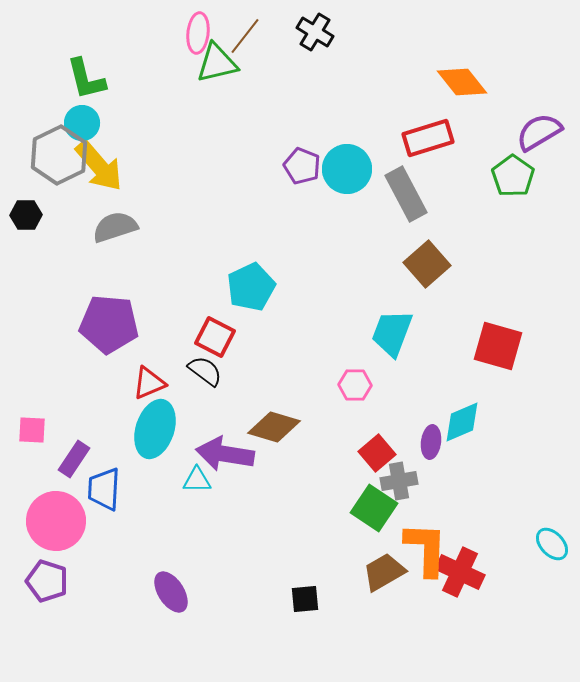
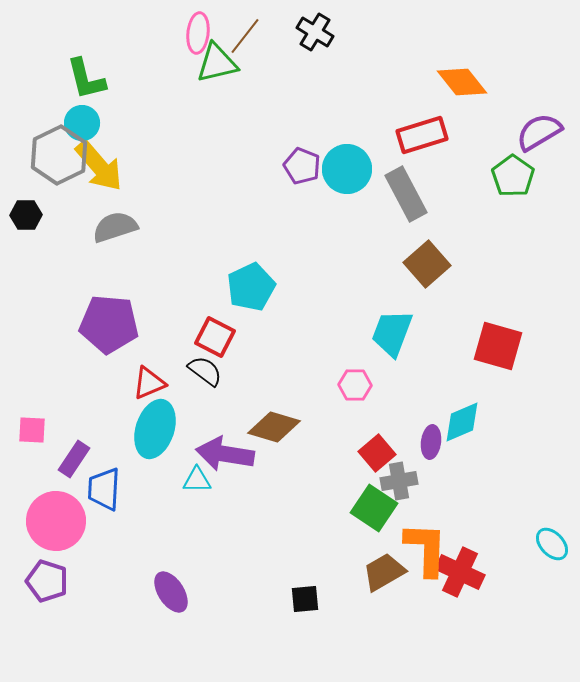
red rectangle at (428, 138): moved 6 px left, 3 px up
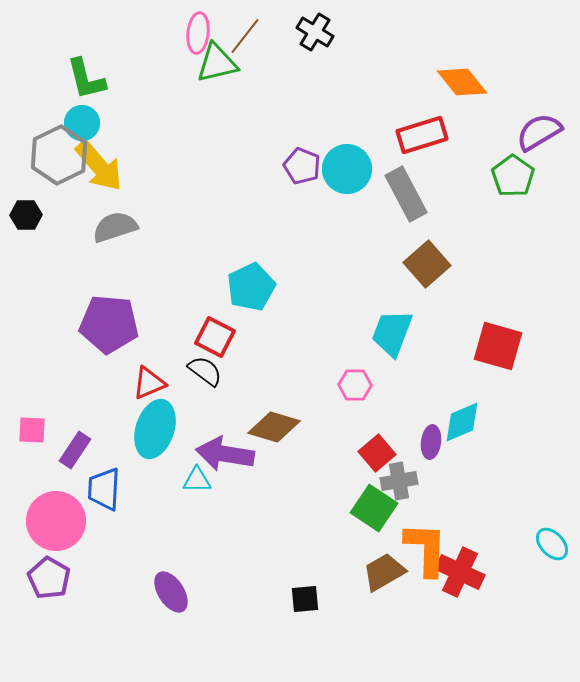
purple rectangle at (74, 459): moved 1 px right, 9 px up
purple pentagon at (47, 581): moved 2 px right, 3 px up; rotated 12 degrees clockwise
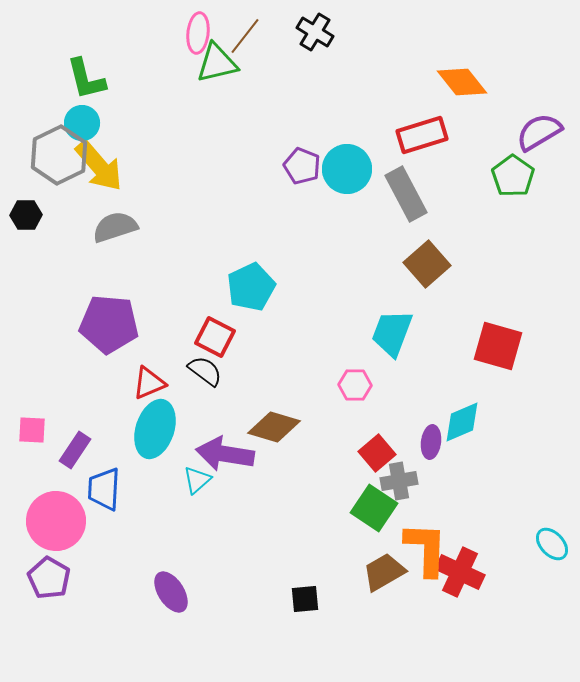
cyan triangle at (197, 480): rotated 40 degrees counterclockwise
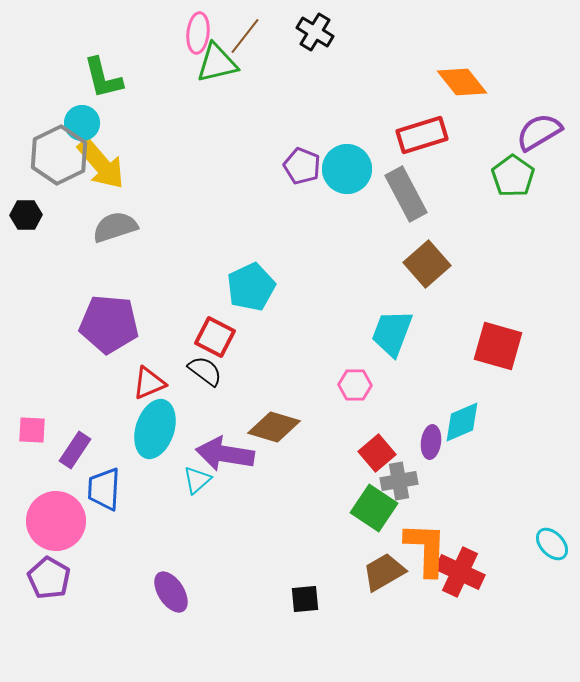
green L-shape at (86, 79): moved 17 px right, 1 px up
yellow arrow at (99, 166): moved 2 px right, 2 px up
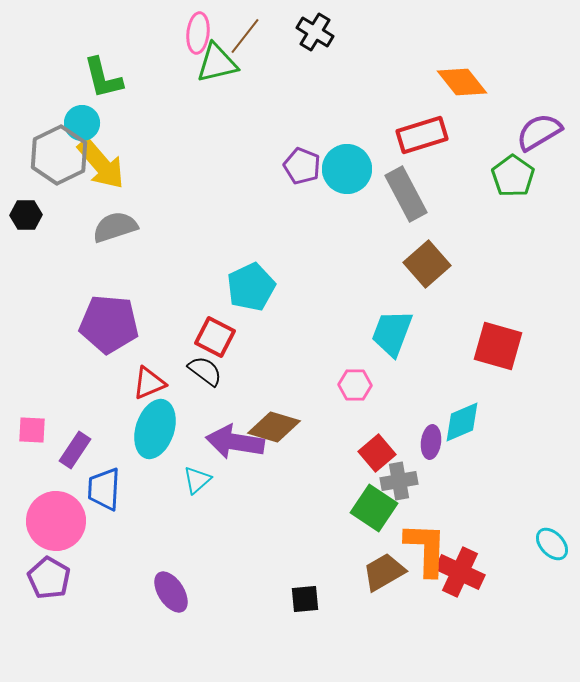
purple arrow at (225, 454): moved 10 px right, 12 px up
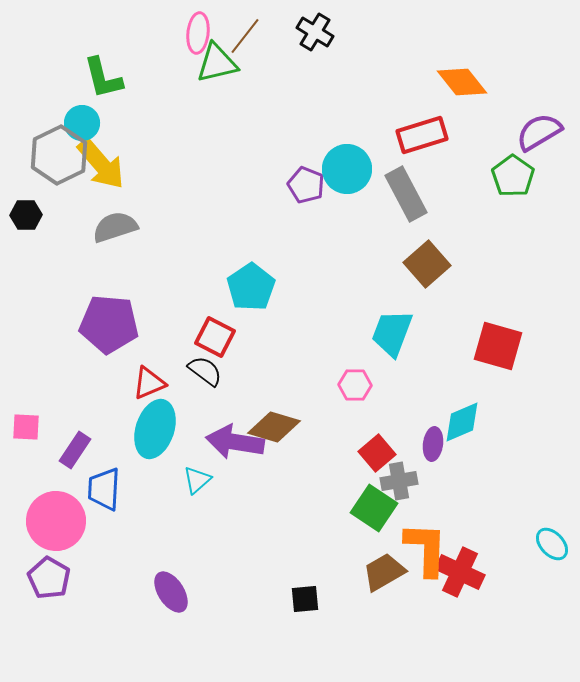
purple pentagon at (302, 166): moved 4 px right, 19 px down
cyan pentagon at (251, 287): rotated 9 degrees counterclockwise
pink square at (32, 430): moved 6 px left, 3 px up
purple ellipse at (431, 442): moved 2 px right, 2 px down
